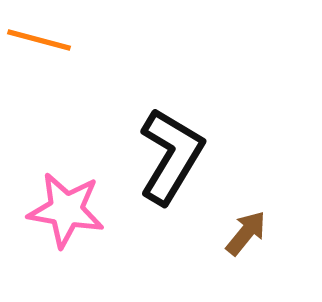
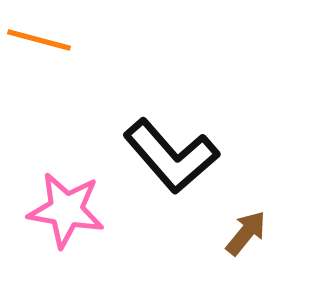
black L-shape: rotated 108 degrees clockwise
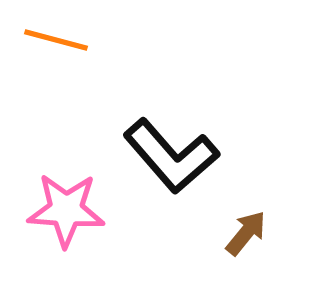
orange line: moved 17 px right
pink star: rotated 6 degrees counterclockwise
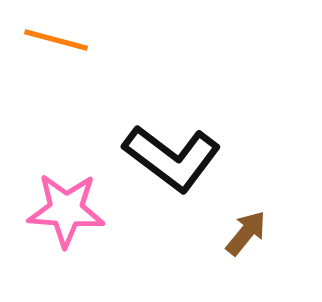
black L-shape: moved 1 px right, 2 px down; rotated 12 degrees counterclockwise
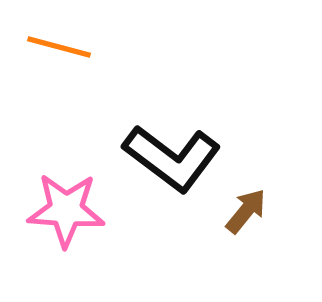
orange line: moved 3 px right, 7 px down
brown arrow: moved 22 px up
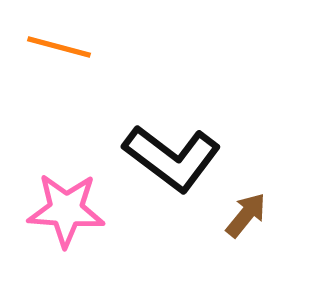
brown arrow: moved 4 px down
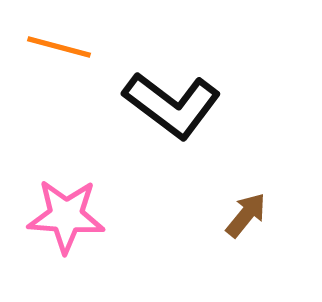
black L-shape: moved 53 px up
pink star: moved 6 px down
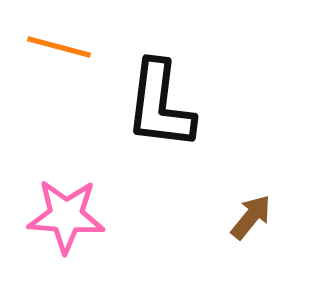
black L-shape: moved 12 px left; rotated 60 degrees clockwise
brown arrow: moved 5 px right, 2 px down
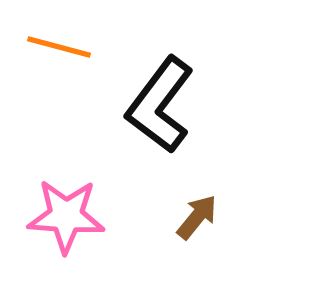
black L-shape: rotated 30 degrees clockwise
brown arrow: moved 54 px left
